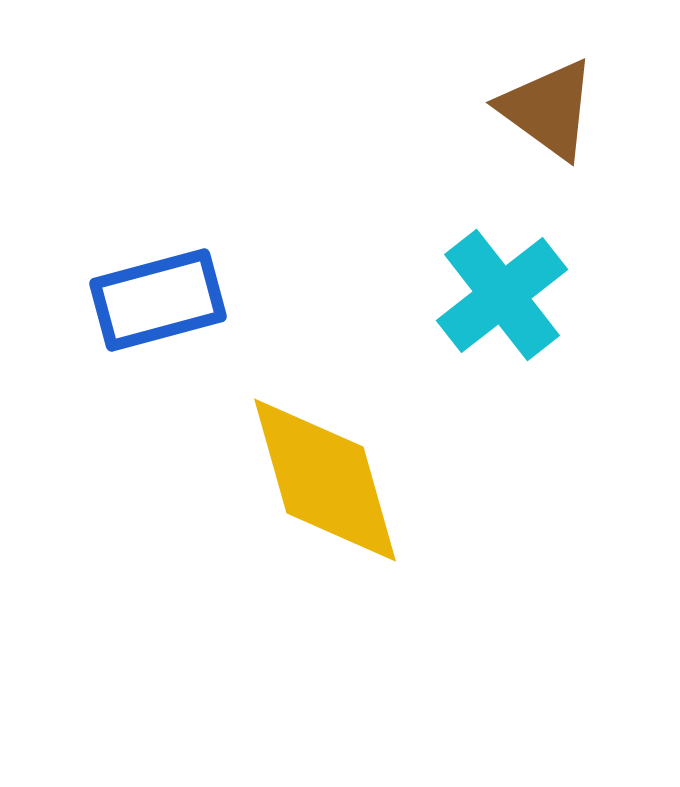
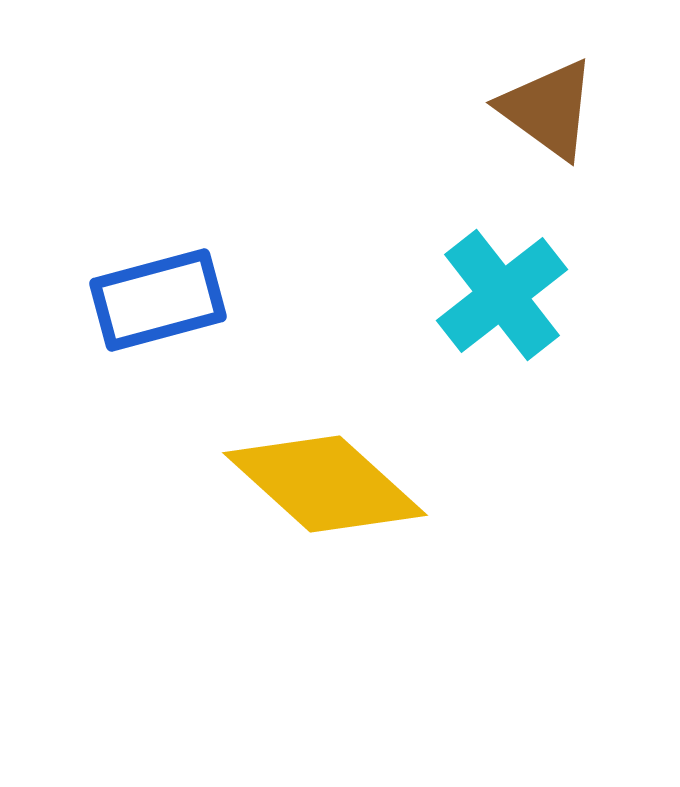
yellow diamond: moved 4 px down; rotated 32 degrees counterclockwise
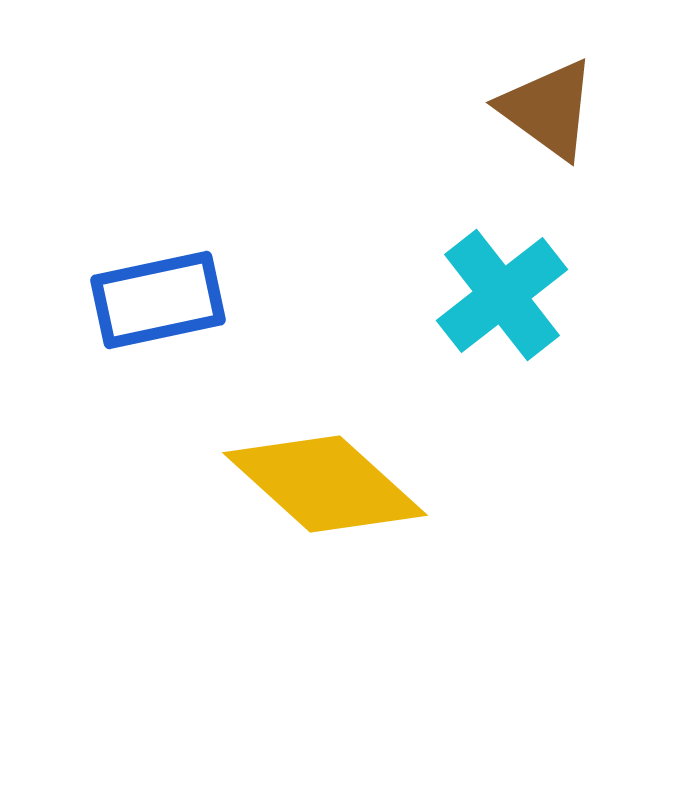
blue rectangle: rotated 3 degrees clockwise
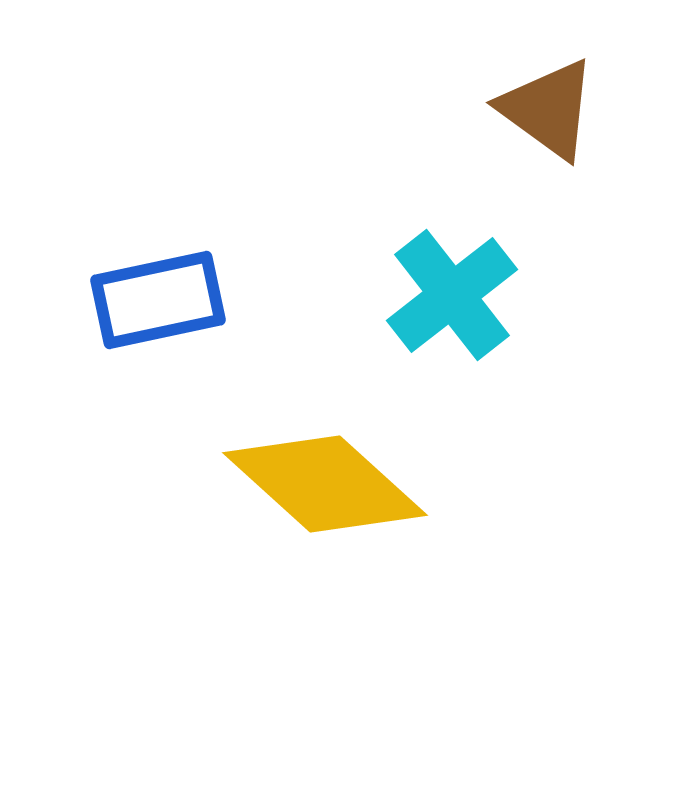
cyan cross: moved 50 px left
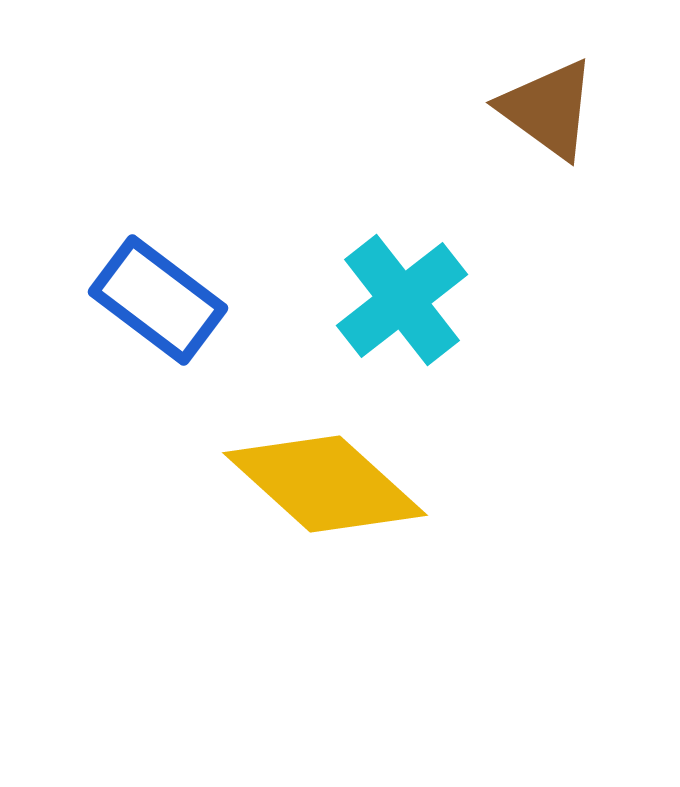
cyan cross: moved 50 px left, 5 px down
blue rectangle: rotated 49 degrees clockwise
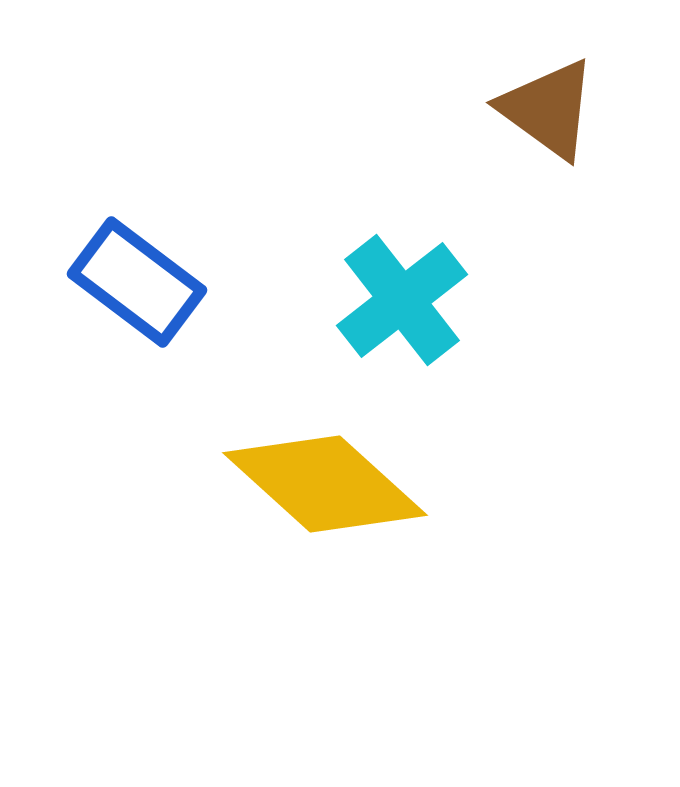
blue rectangle: moved 21 px left, 18 px up
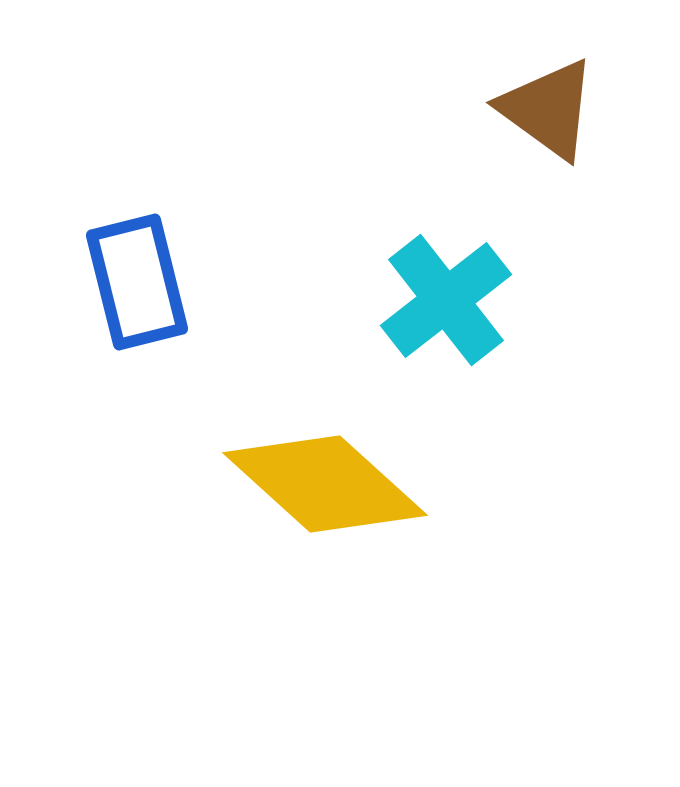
blue rectangle: rotated 39 degrees clockwise
cyan cross: moved 44 px right
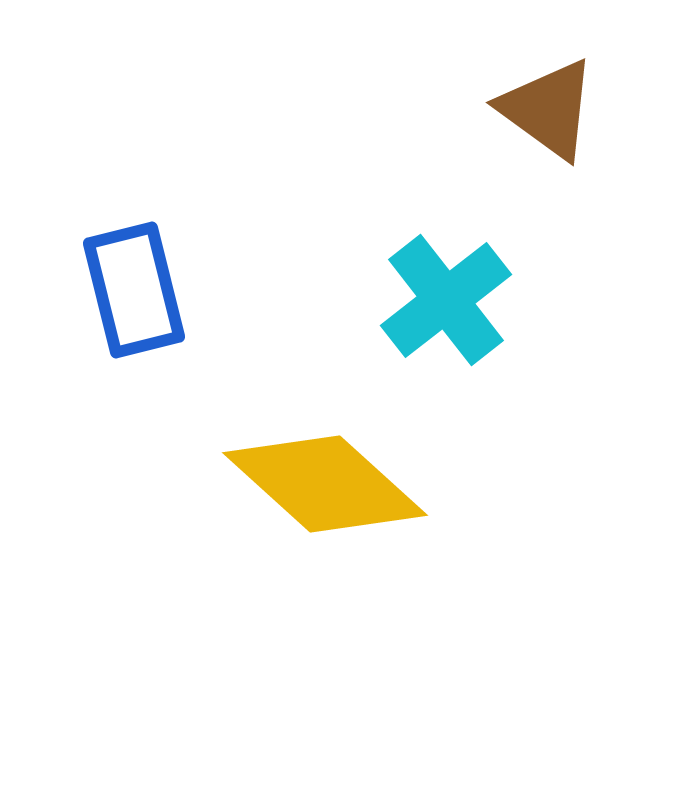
blue rectangle: moved 3 px left, 8 px down
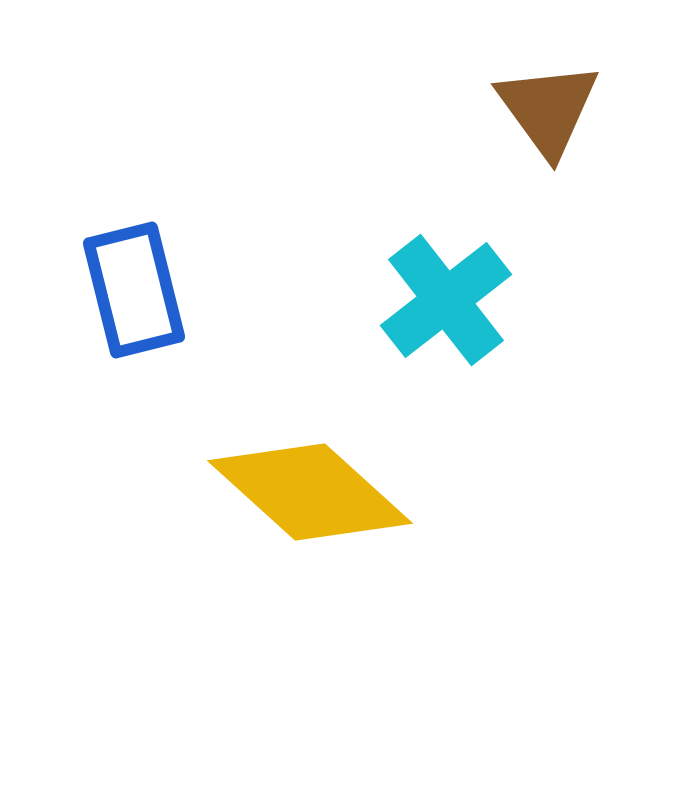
brown triangle: rotated 18 degrees clockwise
yellow diamond: moved 15 px left, 8 px down
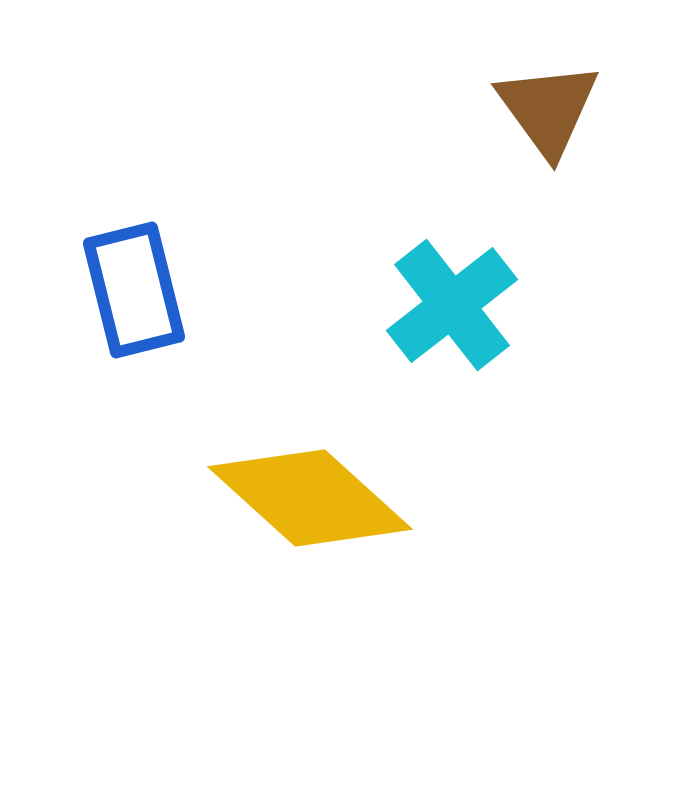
cyan cross: moved 6 px right, 5 px down
yellow diamond: moved 6 px down
